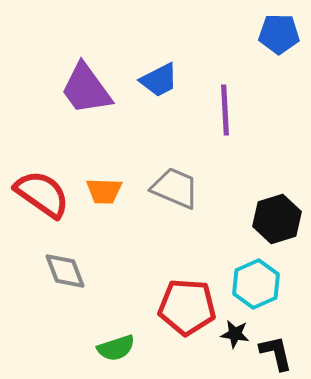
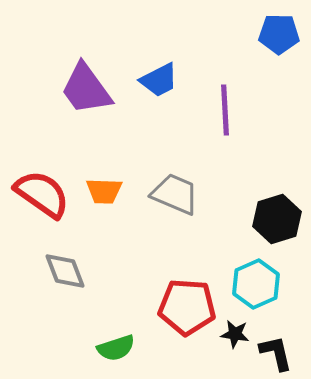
gray trapezoid: moved 6 px down
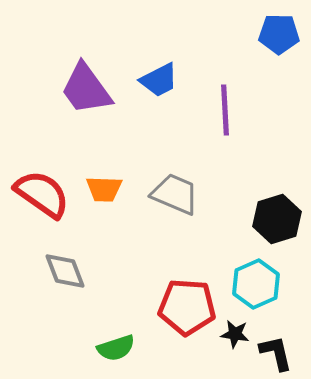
orange trapezoid: moved 2 px up
